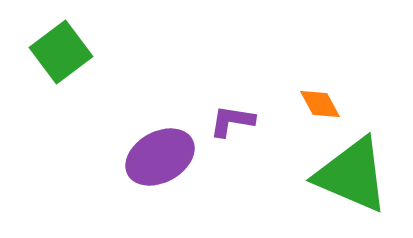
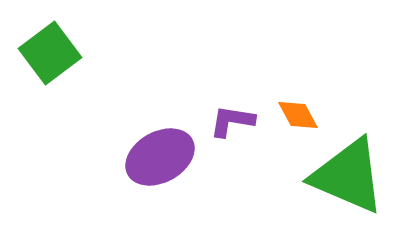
green square: moved 11 px left, 1 px down
orange diamond: moved 22 px left, 11 px down
green triangle: moved 4 px left, 1 px down
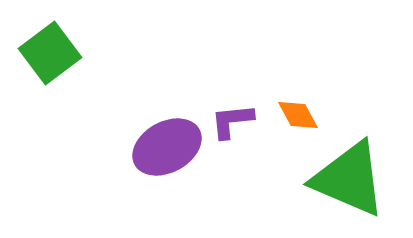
purple L-shape: rotated 15 degrees counterclockwise
purple ellipse: moved 7 px right, 10 px up
green triangle: moved 1 px right, 3 px down
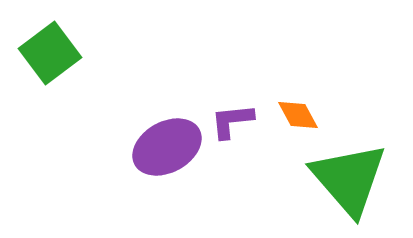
green triangle: rotated 26 degrees clockwise
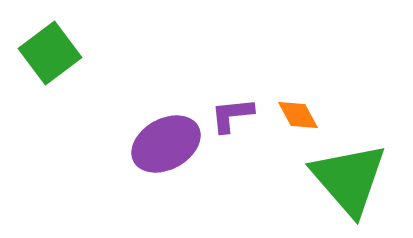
purple L-shape: moved 6 px up
purple ellipse: moved 1 px left, 3 px up
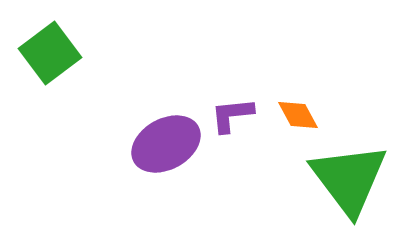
green triangle: rotated 4 degrees clockwise
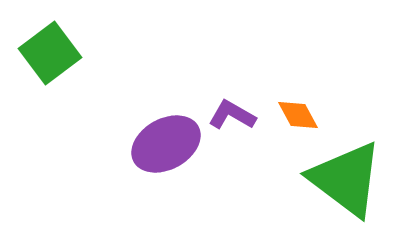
purple L-shape: rotated 36 degrees clockwise
green triangle: moved 3 px left; rotated 16 degrees counterclockwise
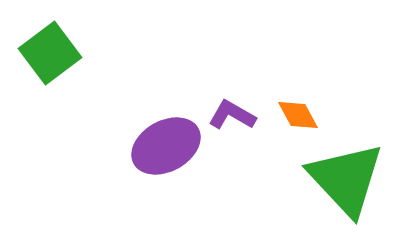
purple ellipse: moved 2 px down
green triangle: rotated 10 degrees clockwise
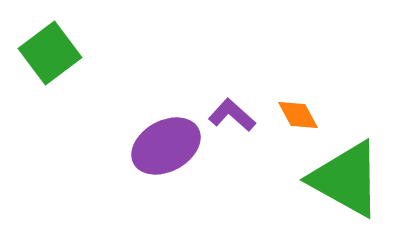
purple L-shape: rotated 12 degrees clockwise
green triangle: rotated 18 degrees counterclockwise
